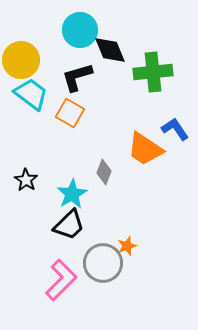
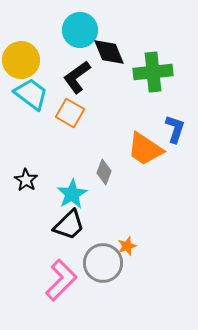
black diamond: moved 1 px left, 2 px down
black L-shape: rotated 20 degrees counterclockwise
blue L-shape: rotated 52 degrees clockwise
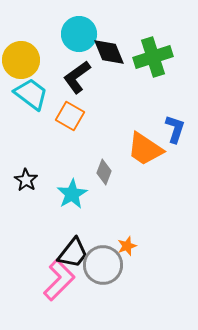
cyan circle: moved 1 px left, 4 px down
green cross: moved 15 px up; rotated 12 degrees counterclockwise
orange square: moved 3 px down
black trapezoid: moved 4 px right, 28 px down; rotated 8 degrees counterclockwise
gray circle: moved 2 px down
pink L-shape: moved 2 px left
